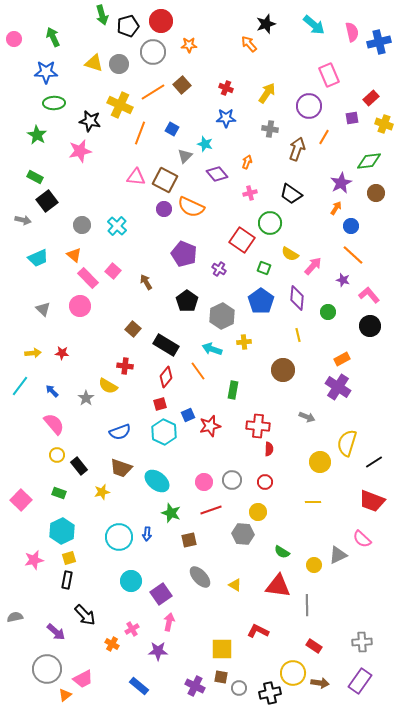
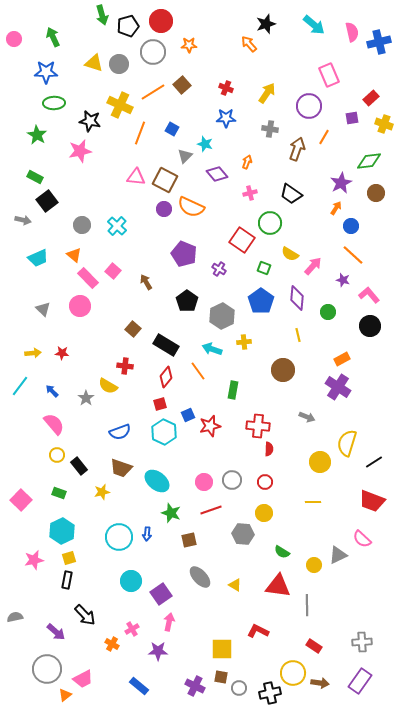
yellow circle at (258, 512): moved 6 px right, 1 px down
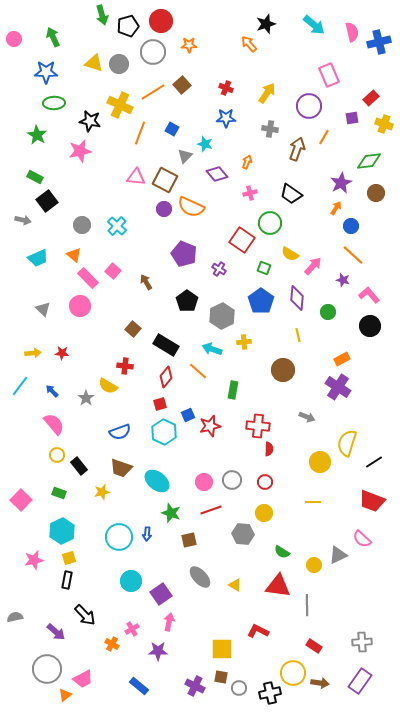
orange line at (198, 371): rotated 12 degrees counterclockwise
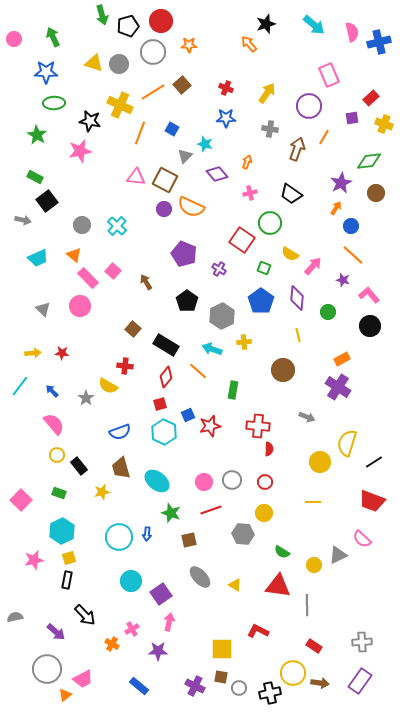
brown trapezoid at (121, 468): rotated 55 degrees clockwise
